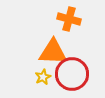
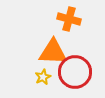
red circle: moved 3 px right, 2 px up
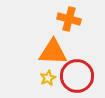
red circle: moved 2 px right, 4 px down
yellow star: moved 5 px right, 1 px down
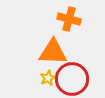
red circle: moved 5 px left, 3 px down
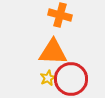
orange cross: moved 9 px left, 4 px up
red circle: moved 1 px left
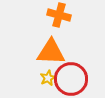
orange cross: moved 1 px left
orange triangle: moved 2 px left
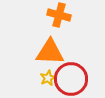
orange triangle: moved 1 px left
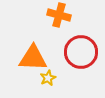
orange triangle: moved 17 px left, 6 px down
red circle: moved 10 px right, 27 px up
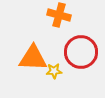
yellow star: moved 6 px right, 7 px up; rotated 21 degrees clockwise
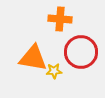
orange cross: moved 1 px right, 4 px down; rotated 10 degrees counterclockwise
orange triangle: rotated 8 degrees clockwise
